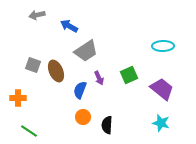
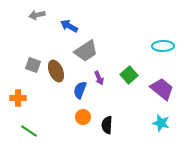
green square: rotated 18 degrees counterclockwise
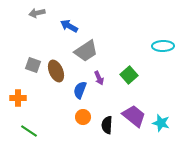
gray arrow: moved 2 px up
purple trapezoid: moved 28 px left, 27 px down
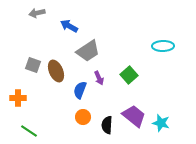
gray trapezoid: moved 2 px right
